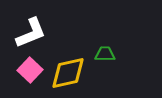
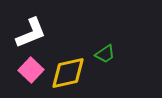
green trapezoid: rotated 145 degrees clockwise
pink square: moved 1 px right
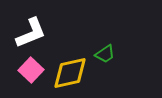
yellow diamond: moved 2 px right
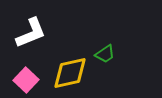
pink square: moved 5 px left, 10 px down
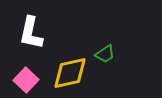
white L-shape: rotated 124 degrees clockwise
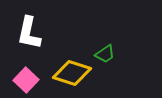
white L-shape: moved 2 px left
yellow diamond: moved 2 px right; rotated 30 degrees clockwise
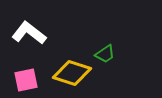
white L-shape: rotated 116 degrees clockwise
pink square: rotated 35 degrees clockwise
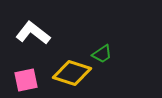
white L-shape: moved 4 px right
green trapezoid: moved 3 px left
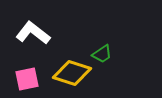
pink square: moved 1 px right, 1 px up
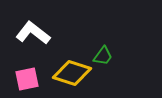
green trapezoid: moved 1 px right, 2 px down; rotated 20 degrees counterclockwise
